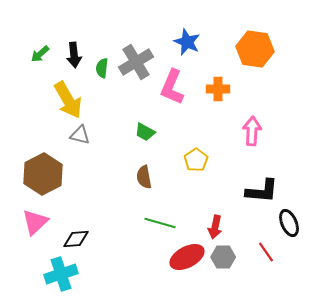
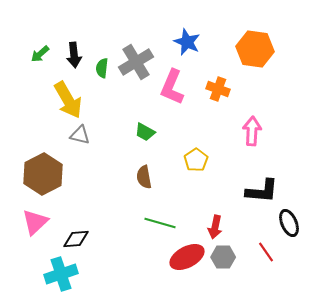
orange cross: rotated 20 degrees clockwise
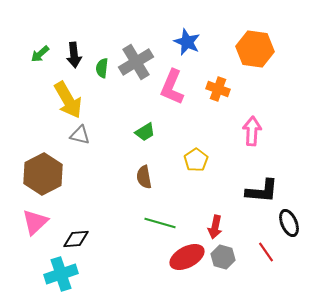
green trapezoid: rotated 60 degrees counterclockwise
gray hexagon: rotated 15 degrees clockwise
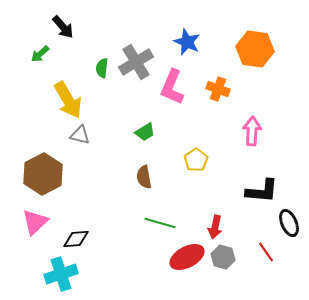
black arrow: moved 11 px left, 28 px up; rotated 35 degrees counterclockwise
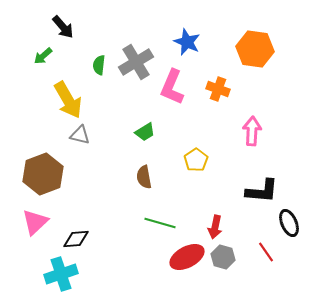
green arrow: moved 3 px right, 2 px down
green semicircle: moved 3 px left, 3 px up
brown hexagon: rotated 6 degrees clockwise
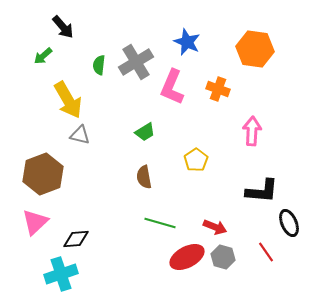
red arrow: rotated 80 degrees counterclockwise
